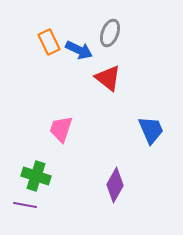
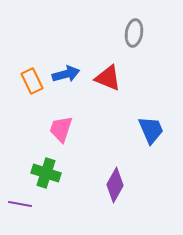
gray ellipse: moved 24 px right; rotated 12 degrees counterclockwise
orange rectangle: moved 17 px left, 39 px down
blue arrow: moved 13 px left, 24 px down; rotated 40 degrees counterclockwise
red triangle: rotated 16 degrees counterclockwise
green cross: moved 10 px right, 3 px up
purple line: moved 5 px left, 1 px up
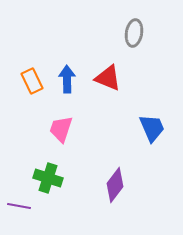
blue arrow: moved 1 px right, 5 px down; rotated 76 degrees counterclockwise
blue trapezoid: moved 1 px right, 2 px up
green cross: moved 2 px right, 5 px down
purple diamond: rotated 8 degrees clockwise
purple line: moved 1 px left, 2 px down
